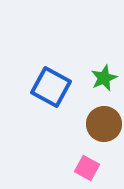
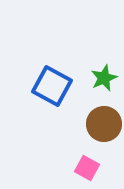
blue square: moved 1 px right, 1 px up
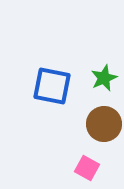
blue square: rotated 18 degrees counterclockwise
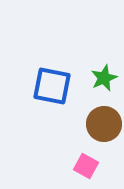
pink square: moved 1 px left, 2 px up
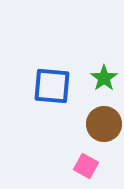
green star: rotated 12 degrees counterclockwise
blue square: rotated 6 degrees counterclockwise
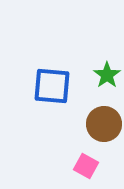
green star: moved 3 px right, 3 px up
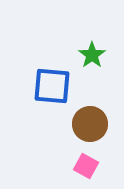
green star: moved 15 px left, 20 px up
brown circle: moved 14 px left
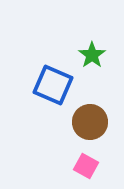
blue square: moved 1 px right, 1 px up; rotated 18 degrees clockwise
brown circle: moved 2 px up
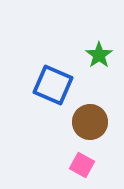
green star: moved 7 px right
pink square: moved 4 px left, 1 px up
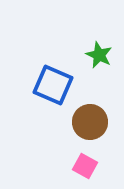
green star: rotated 12 degrees counterclockwise
pink square: moved 3 px right, 1 px down
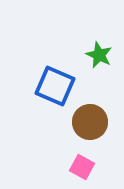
blue square: moved 2 px right, 1 px down
pink square: moved 3 px left, 1 px down
